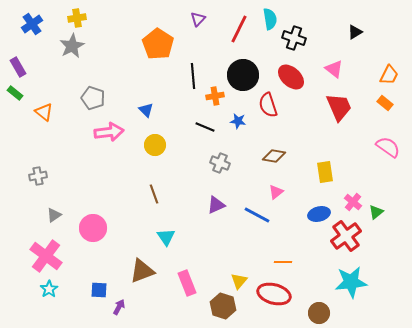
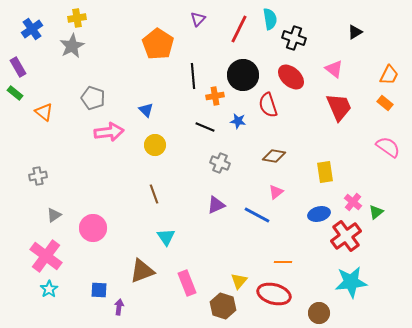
blue cross at (32, 24): moved 5 px down
purple arrow at (119, 307): rotated 21 degrees counterclockwise
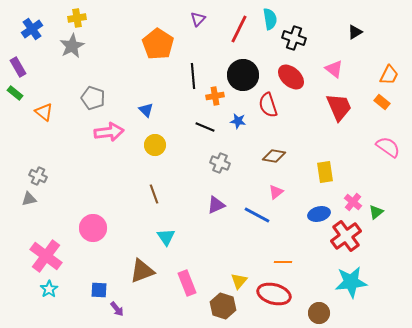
orange rectangle at (385, 103): moved 3 px left, 1 px up
gray cross at (38, 176): rotated 36 degrees clockwise
gray triangle at (54, 215): moved 25 px left, 16 px up; rotated 21 degrees clockwise
purple arrow at (119, 307): moved 2 px left, 2 px down; rotated 133 degrees clockwise
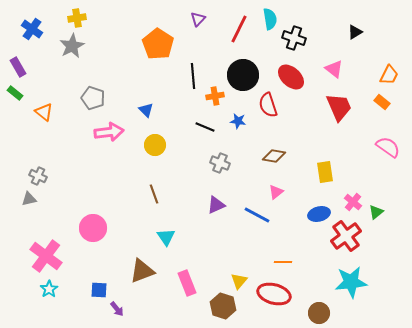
blue cross at (32, 29): rotated 20 degrees counterclockwise
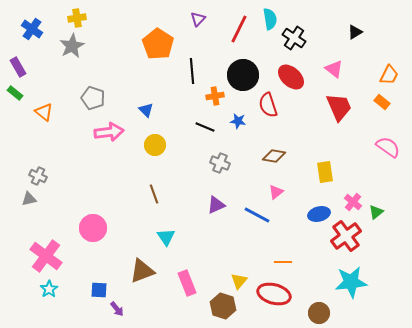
black cross at (294, 38): rotated 15 degrees clockwise
black line at (193, 76): moved 1 px left, 5 px up
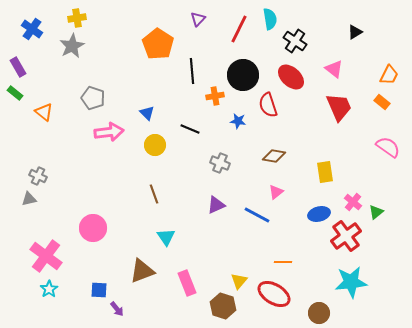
black cross at (294, 38): moved 1 px right, 3 px down
blue triangle at (146, 110): moved 1 px right, 3 px down
black line at (205, 127): moved 15 px left, 2 px down
red ellipse at (274, 294): rotated 16 degrees clockwise
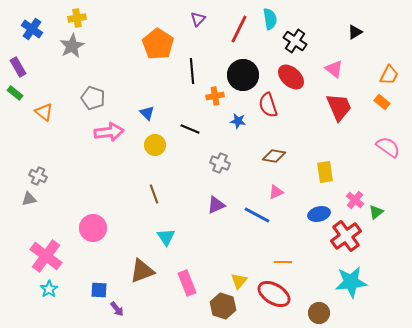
pink triangle at (276, 192): rotated 14 degrees clockwise
pink cross at (353, 202): moved 2 px right, 2 px up
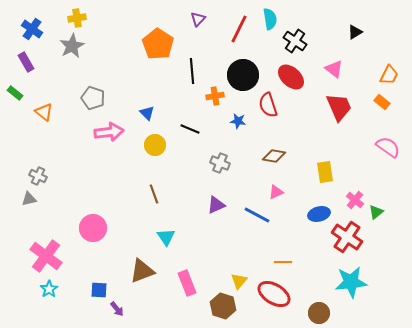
purple rectangle at (18, 67): moved 8 px right, 5 px up
red cross at (346, 236): moved 1 px right, 1 px down; rotated 20 degrees counterclockwise
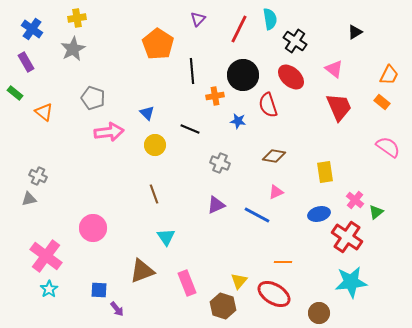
gray star at (72, 46): moved 1 px right, 3 px down
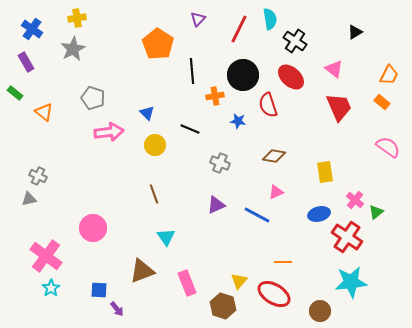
cyan star at (49, 289): moved 2 px right, 1 px up
brown circle at (319, 313): moved 1 px right, 2 px up
